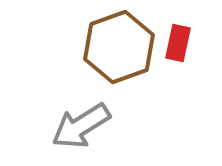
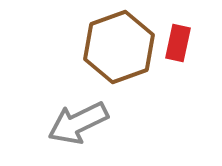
gray arrow: moved 3 px left, 3 px up; rotated 6 degrees clockwise
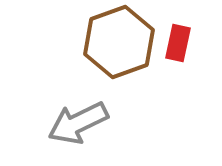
brown hexagon: moved 5 px up
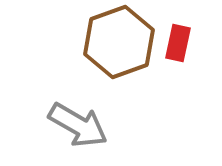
gray arrow: moved 2 px down; rotated 124 degrees counterclockwise
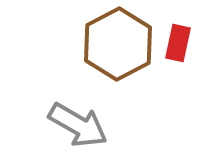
brown hexagon: moved 1 px left, 2 px down; rotated 8 degrees counterclockwise
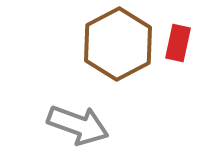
gray arrow: rotated 10 degrees counterclockwise
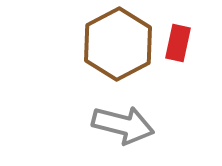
gray arrow: moved 45 px right; rotated 6 degrees counterclockwise
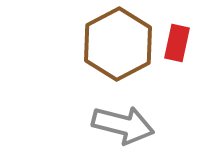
red rectangle: moved 1 px left
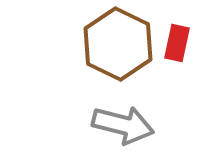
brown hexagon: rotated 6 degrees counterclockwise
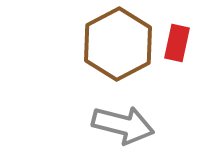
brown hexagon: rotated 6 degrees clockwise
